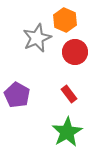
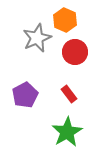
purple pentagon: moved 8 px right; rotated 15 degrees clockwise
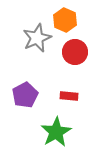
red rectangle: moved 2 px down; rotated 48 degrees counterclockwise
green star: moved 11 px left
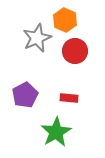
red circle: moved 1 px up
red rectangle: moved 2 px down
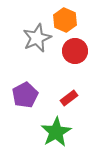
red rectangle: rotated 42 degrees counterclockwise
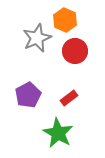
purple pentagon: moved 3 px right
green star: moved 2 px right, 1 px down; rotated 12 degrees counterclockwise
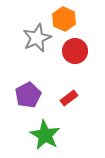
orange hexagon: moved 1 px left, 1 px up
green star: moved 13 px left, 2 px down
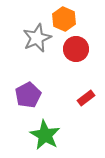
red circle: moved 1 px right, 2 px up
red rectangle: moved 17 px right
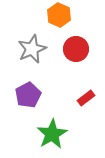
orange hexagon: moved 5 px left, 4 px up
gray star: moved 5 px left, 11 px down
green star: moved 7 px right, 1 px up; rotated 12 degrees clockwise
